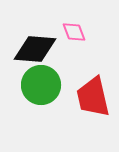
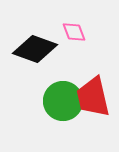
black diamond: rotated 15 degrees clockwise
green circle: moved 22 px right, 16 px down
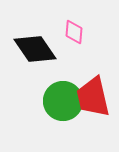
pink diamond: rotated 25 degrees clockwise
black diamond: rotated 36 degrees clockwise
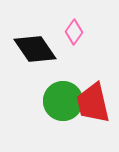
pink diamond: rotated 30 degrees clockwise
red trapezoid: moved 6 px down
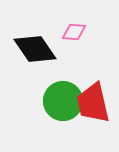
pink diamond: rotated 60 degrees clockwise
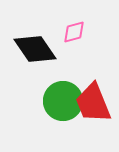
pink diamond: rotated 20 degrees counterclockwise
red trapezoid: rotated 9 degrees counterclockwise
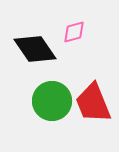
green circle: moved 11 px left
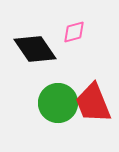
green circle: moved 6 px right, 2 px down
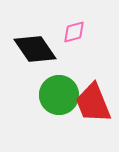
green circle: moved 1 px right, 8 px up
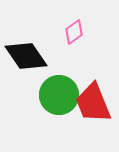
pink diamond: rotated 20 degrees counterclockwise
black diamond: moved 9 px left, 7 px down
